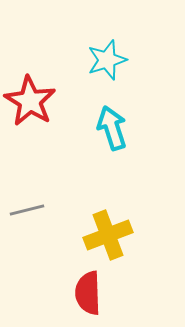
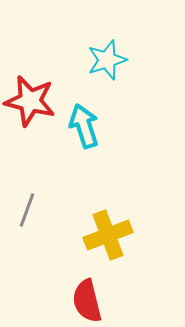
red star: rotated 18 degrees counterclockwise
cyan arrow: moved 28 px left, 2 px up
gray line: rotated 56 degrees counterclockwise
red semicircle: moved 1 px left, 8 px down; rotated 12 degrees counterclockwise
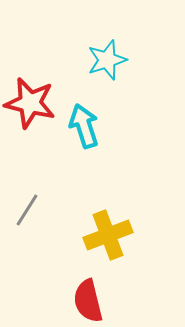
red star: moved 2 px down
gray line: rotated 12 degrees clockwise
red semicircle: moved 1 px right
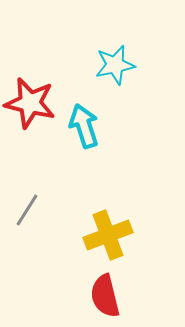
cyan star: moved 8 px right, 5 px down; rotated 6 degrees clockwise
red semicircle: moved 17 px right, 5 px up
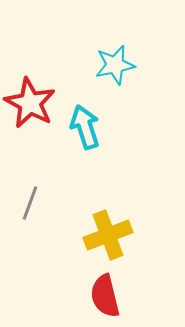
red star: rotated 15 degrees clockwise
cyan arrow: moved 1 px right, 1 px down
gray line: moved 3 px right, 7 px up; rotated 12 degrees counterclockwise
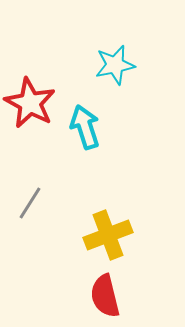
gray line: rotated 12 degrees clockwise
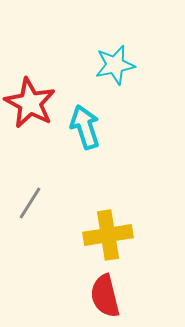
yellow cross: rotated 12 degrees clockwise
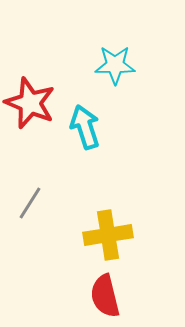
cyan star: rotated 12 degrees clockwise
red star: rotated 6 degrees counterclockwise
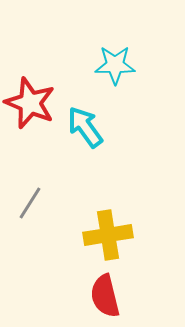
cyan arrow: rotated 18 degrees counterclockwise
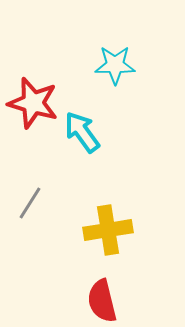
red star: moved 3 px right; rotated 6 degrees counterclockwise
cyan arrow: moved 3 px left, 5 px down
yellow cross: moved 5 px up
red semicircle: moved 3 px left, 5 px down
